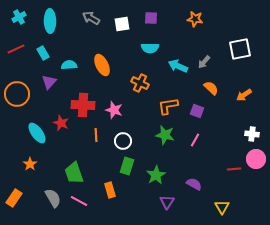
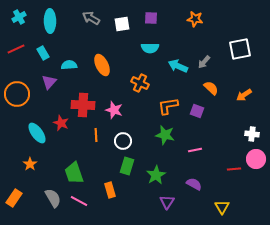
pink line at (195, 140): moved 10 px down; rotated 48 degrees clockwise
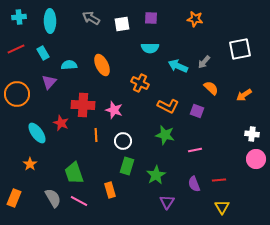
cyan cross at (19, 17): rotated 24 degrees clockwise
orange L-shape at (168, 106): rotated 145 degrees counterclockwise
red line at (234, 169): moved 15 px left, 11 px down
purple semicircle at (194, 184): rotated 140 degrees counterclockwise
orange rectangle at (14, 198): rotated 12 degrees counterclockwise
